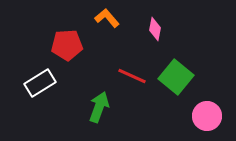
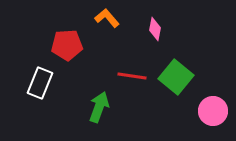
red line: rotated 16 degrees counterclockwise
white rectangle: rotated 36 degrees counterclockwise
pink circle: moved 6 px right, 5 px up
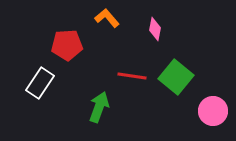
white rectangle: rotated 12 degrees clockwise
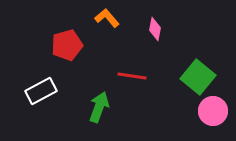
red pentagon: rotated 12 degrees counterclockwise
green square: moved 22 px right
white rectangle: moved 1 px right, 8 px down; rotated 28 degrees clockwise
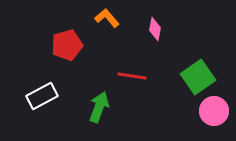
green square: rotated 16 degrees clockwise
white rectangle: moved 1 px right, 5 px down
pink circle: moved 1 px right
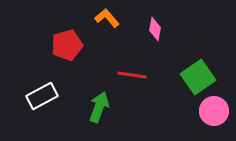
red line: moved 1 px up
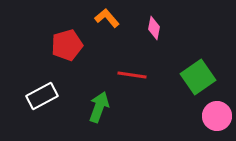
pink diamond: moved 1 px left, 1 px up
pink circle: moved 3 px right, 5 px down
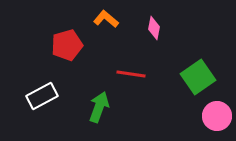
orange L-shape: moved 1 px left, 1 px down; rotated 10 degrees counterclockwise
red line: moved 1 px left, 1 px up
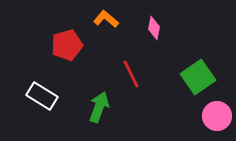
red line: rotated 56 degrees clockwise
white rectangle: rotated 60 degrees clockwise
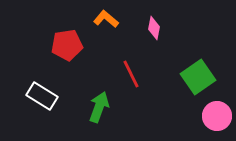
red pentagon: rotated 8 degrees clockwise
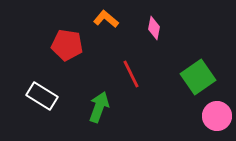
red pentagon: rotated 16 degrees clockwise
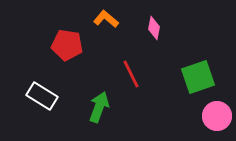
green square: rotated 16 degrees clockwise
